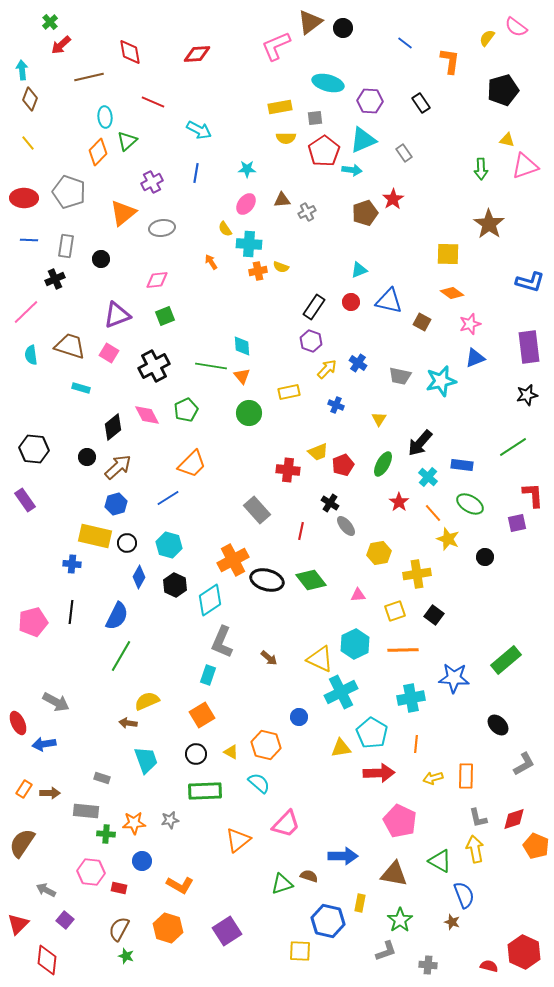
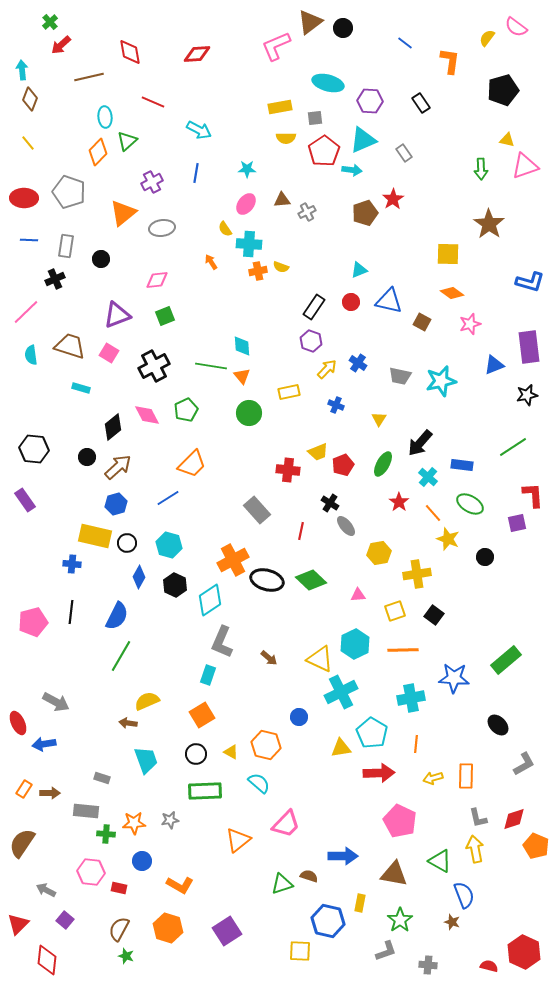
blue triangle at (475, 358): moved 19 px right, 7 px down
green diamond at (311, 580): rotated 8 degrees counterclockwise
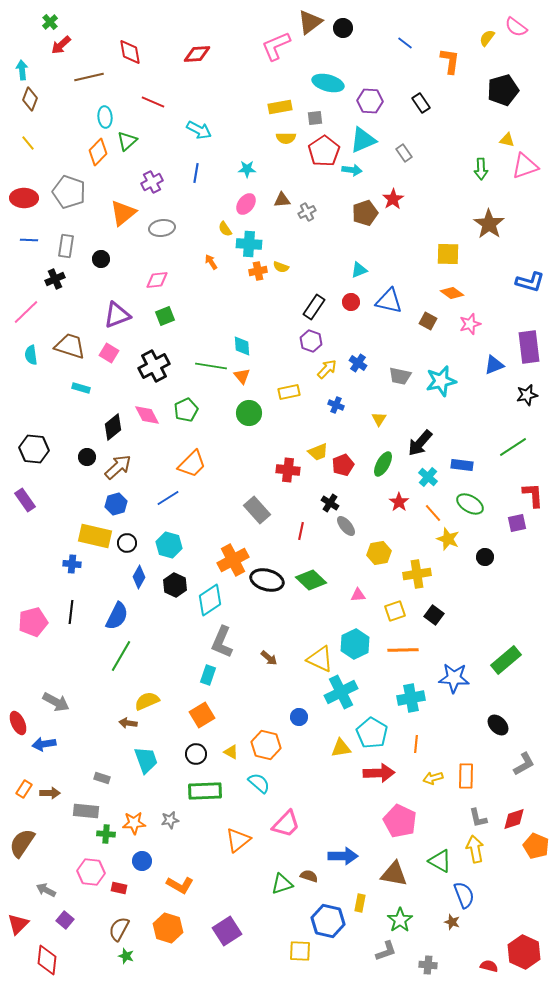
brown square at (422, 322): moved 6 px right, 1 px up
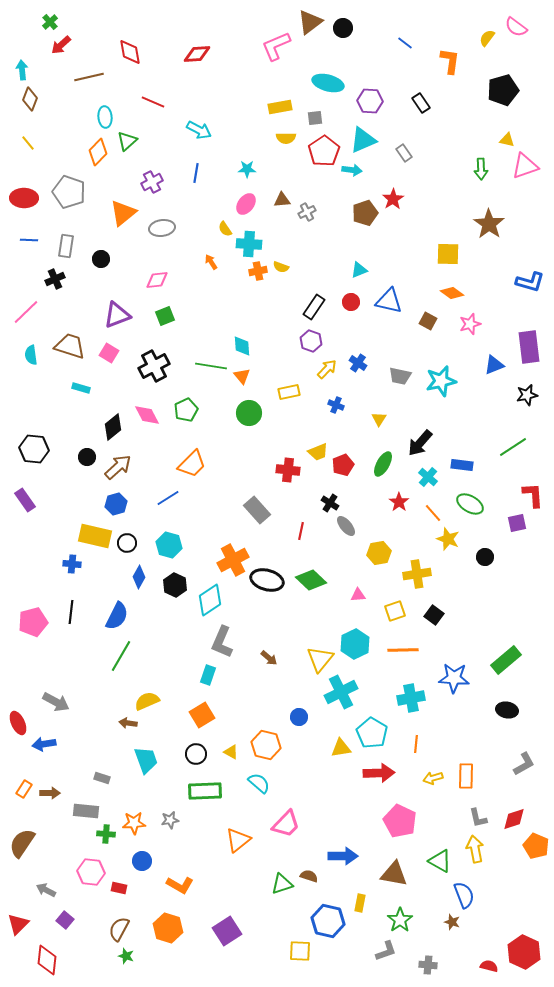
yellow triangle at (320, 659): rotated 44 degrees clockwise
black ellipse at (498, 725): moved 9 px right, 15 px up; rotated 35 degrees counterclockwise
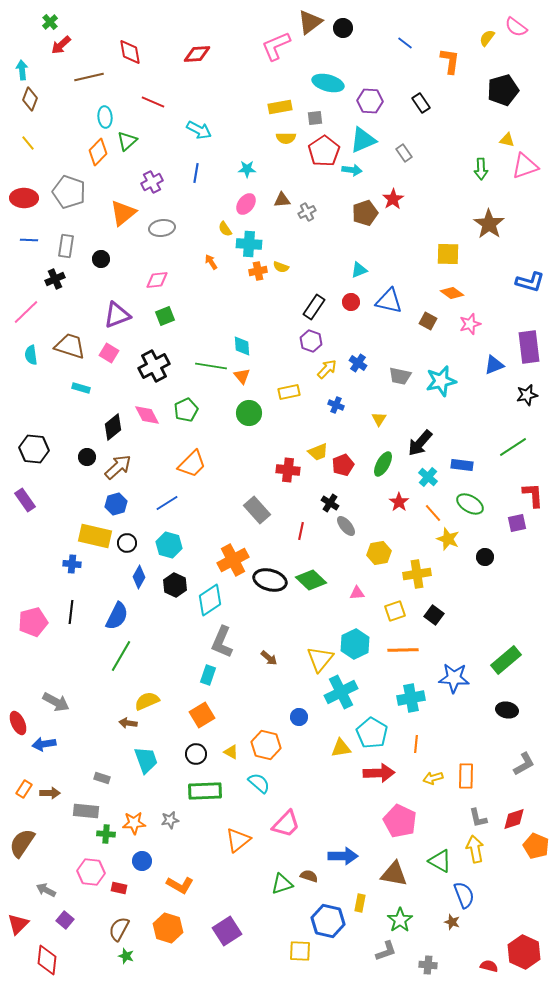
blue line at (168, 498): moved 1 px left, 5 px down
black ellipse at (267, 580): moved 3 px right
pink triangle at (358, 595): moved 1 px left, 2 px up
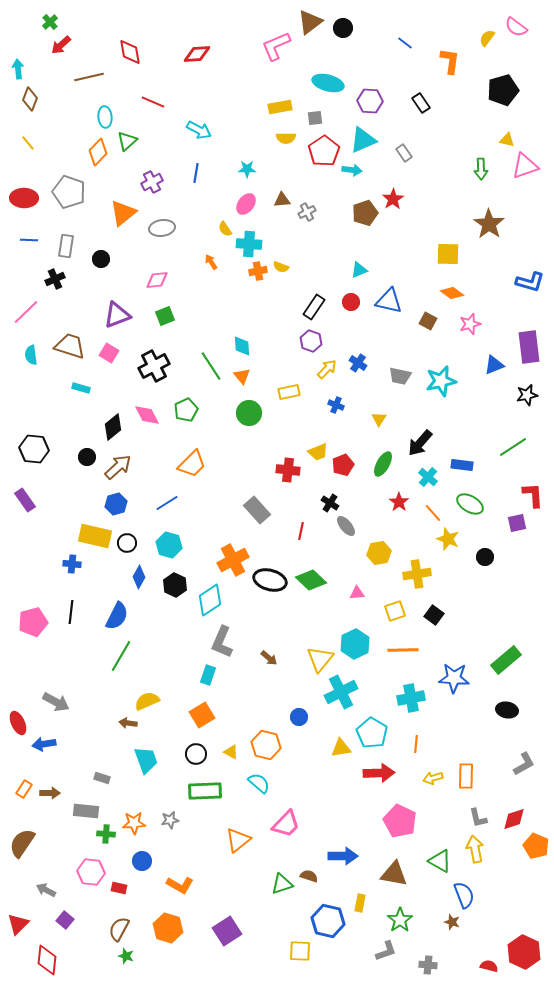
cyan arrow at (22, 70): moved 4 px left, 1 px up
green line at (211, 366): rotated 48 degrees clockwise
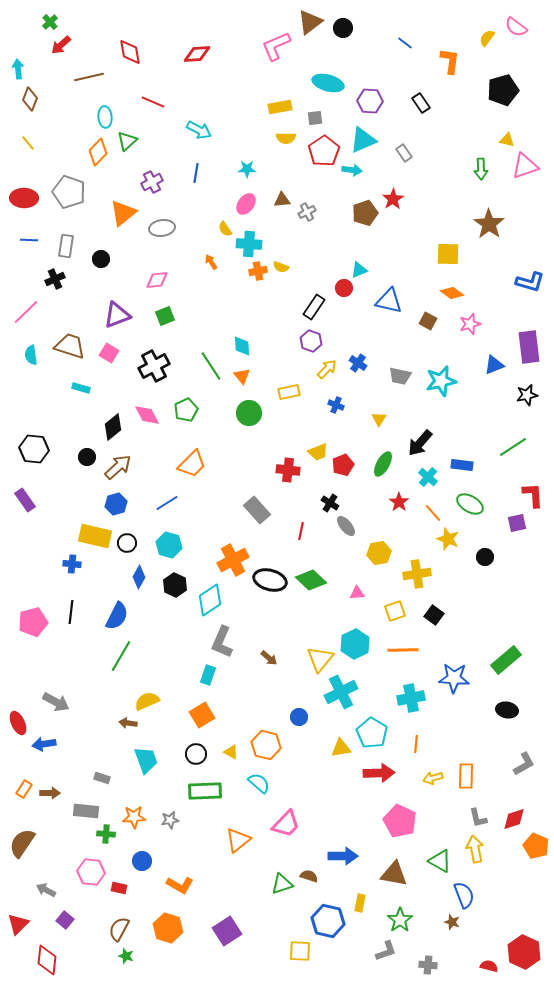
red circle at (351, 302): moved 7 px left, 14 px up
orange star at (134, 823): moved 6 px up
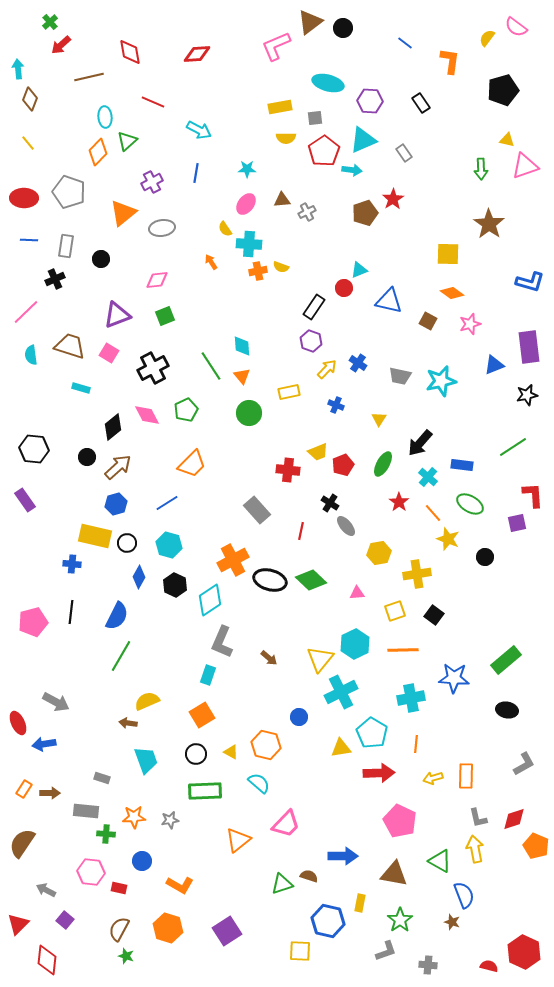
black cross at (154, 366): moved 1 px left, 2 px down
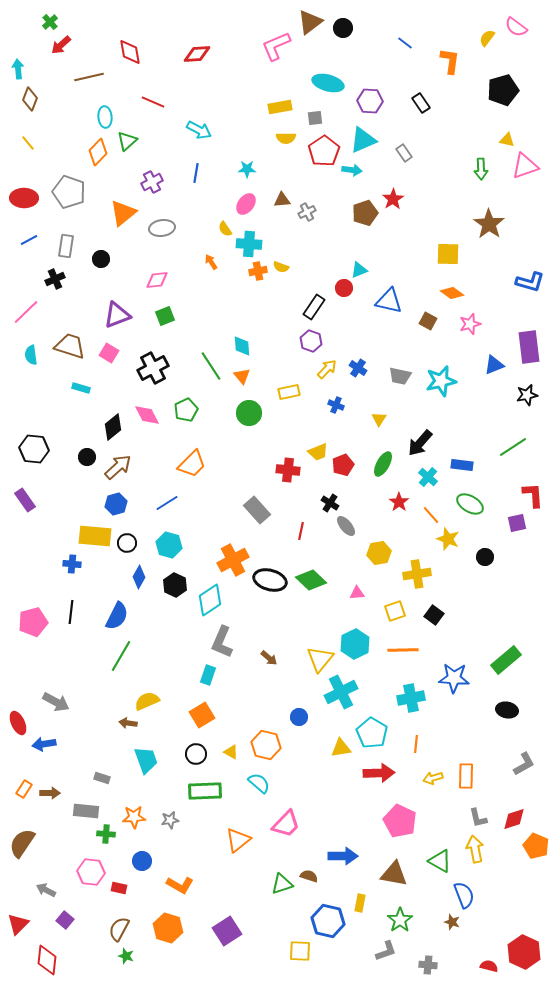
blue line at (29, 240): rotated 30 degrees counterclockwise
blue cross at (358, 363): moved 5 px down
orange line at (433, 513): moved 2 px left, 2 px down
yellow rectangle at (95, 536): rotated 8 degrees counterclockwise
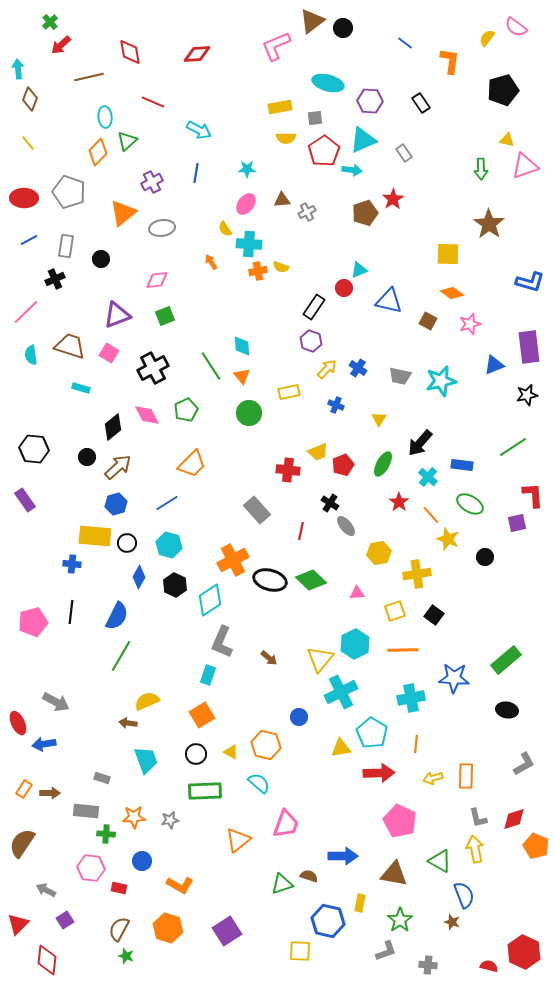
brown triangle at (310, 22): moved 2 px right, 1 px up
pink trapezoid at (286, 824): rotated 24 degrees counterclockwise
pink hexagon at (91, 872): moved 4 px up
purple square at (65, 920): rotated 18 degrees clockwise
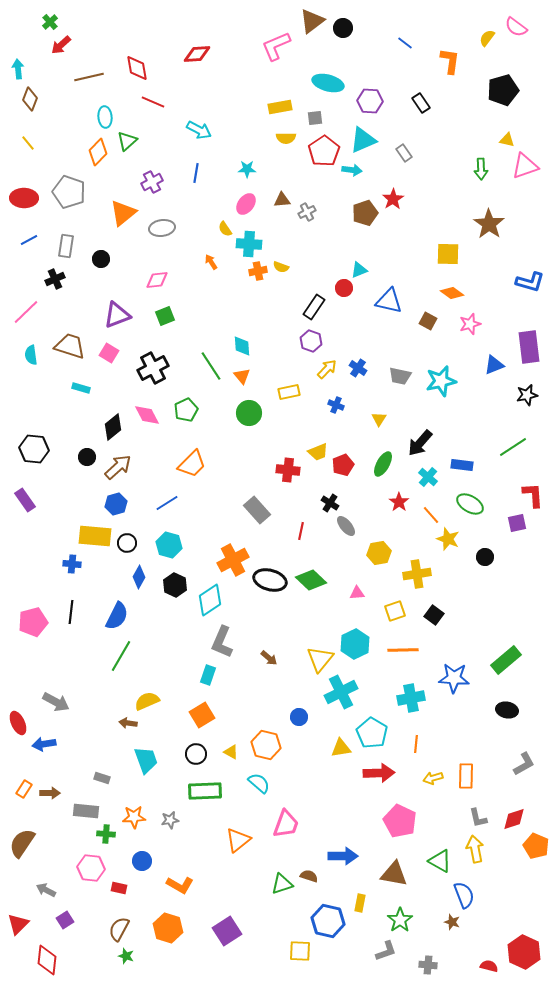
red diamond at (130, 52): moved 7 px right, 16 px down
